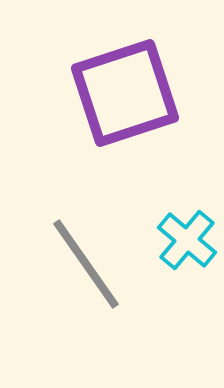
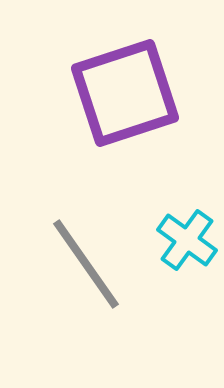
cyan cross: rotated 4 degrees counterclockwise
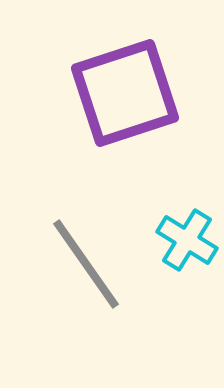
cyan cross: rotated 4 degrees counterclockwise
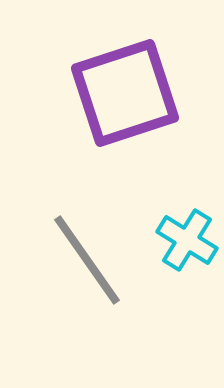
gray line: moved 1 px right, 4 px up
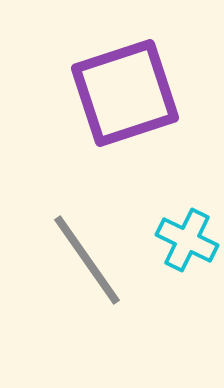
cyan cross: rotated 6 degrees counterclockwise
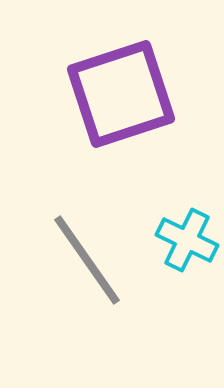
purple square: moved 4 px left, 1 px down
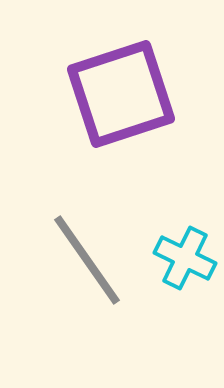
cyan cross: moved 2 px left, 18 px down
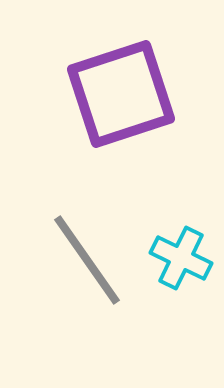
cyan cross: moved 4 px left
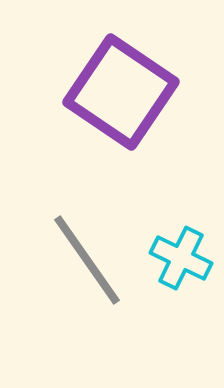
purple square: moved 2 px up; rotated 38 degrees counterclockwise
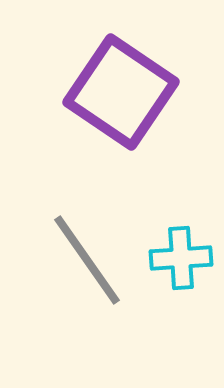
cyan cross: rotated 30 degrees counterclockwise
